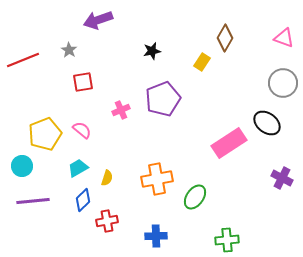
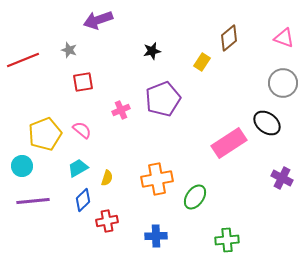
brown diamond: moved 4 px right; rotated 20 degrees clockwise
gray star: rotated 14 degrees counterclockwise
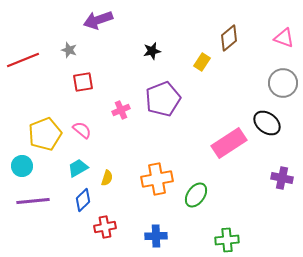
purple cross: rotated 15 degrees counterclockwise
green ellipse: moved 1 px right, 2 px up
red cross: moved 2 px left, 6 px down
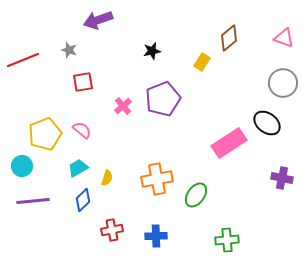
pink cross: moved 2 px right, 4 px up; rotated 18 degrees counterclockwise
red cross: moved 7 px right, 3 px down
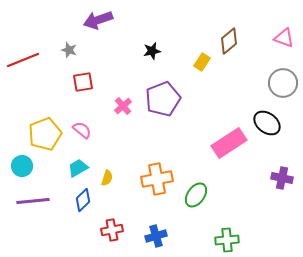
brown diamond: moved 3 px down
blue cross: rotated 15 degrees counterclockwise
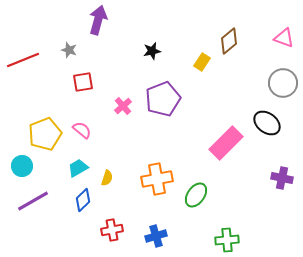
purple arrow: rotated 124 degrees clockwise
pink rectangle: moved 3 px left; rotated 12 degrees counterclockwise
purple line: rotated 24 degrees counterclockwise
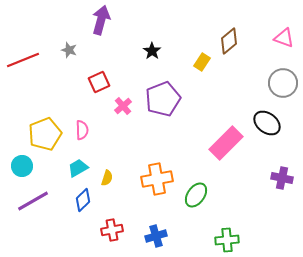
purple arrow: moved 3 px right
black star: rotated 24 degrees counterclockwise
red square: moved 16 px right; rotated 15 degrees counterclockwise
pink semicircle: rotated 48 degrees clockwise
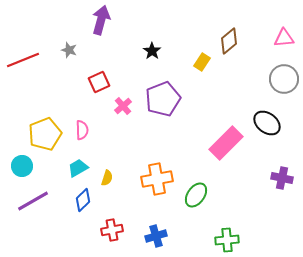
pink triangle: rotated 25 degrees counterclockwise
gray circle: moved 1 px right, 4 px up
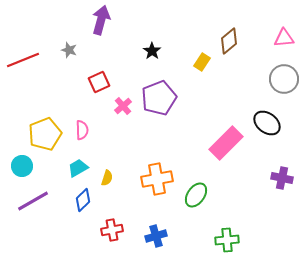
purple pentagon: moved 4 px left, 1 px up
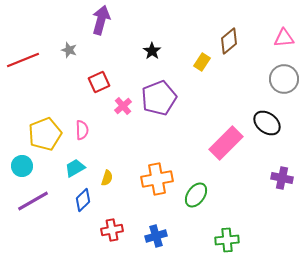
cyan trapezoid: moved 3 px left
